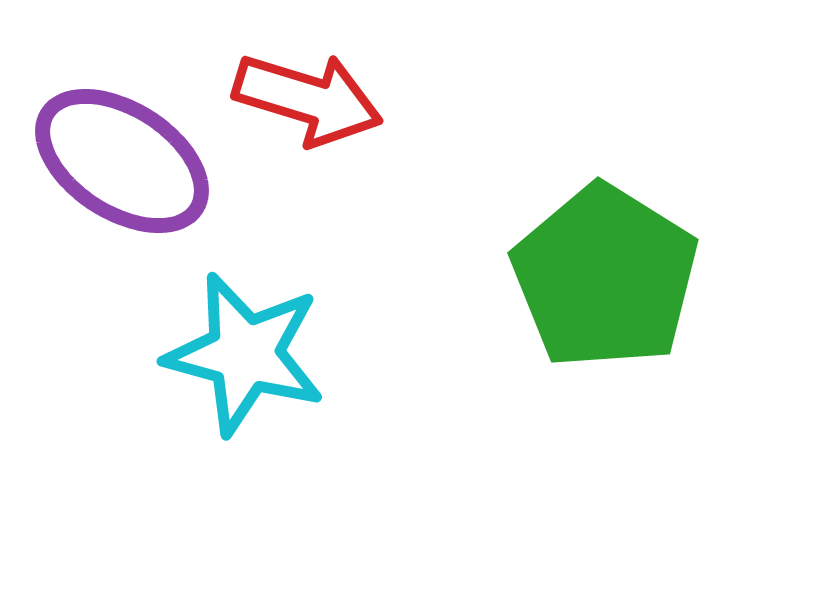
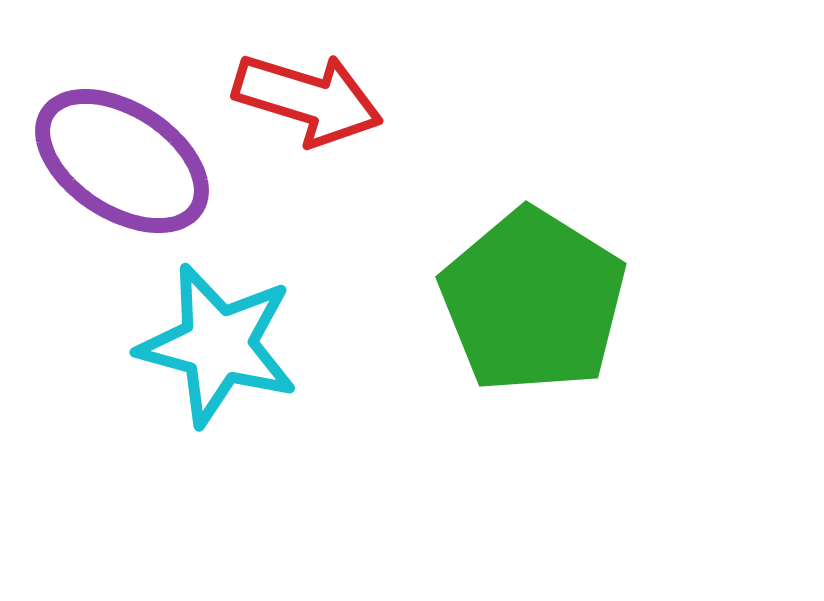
green pentagon: moved 72 px left, 24 px down
cyan star: moved 27 px left, 9 px up
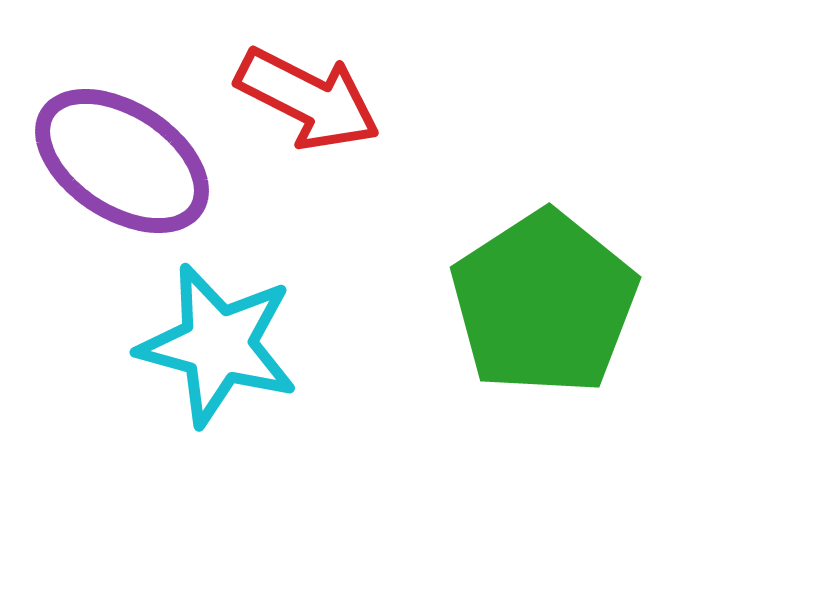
red arrow: rotated 10 degrees clockwise
green pentagon: moved 11 px right, 2 px down; rotated 7 degrees clockwise
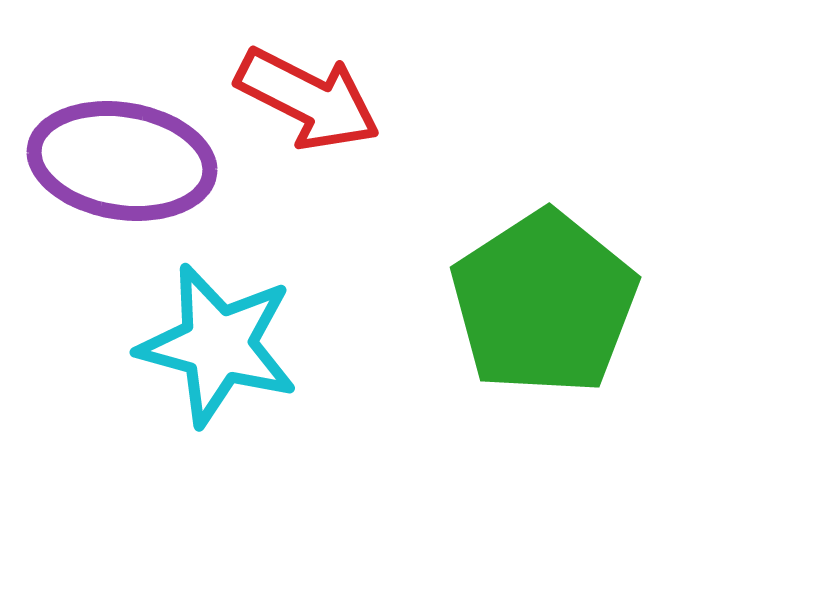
purple ellipse: rotated 24 degrees counterclockwise
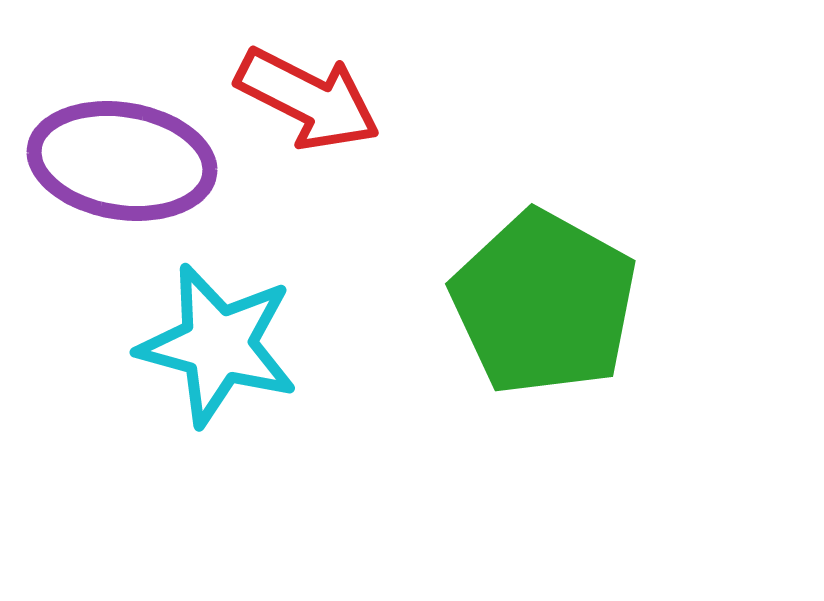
green pentagon: rotated 10 degrees counterclockwise
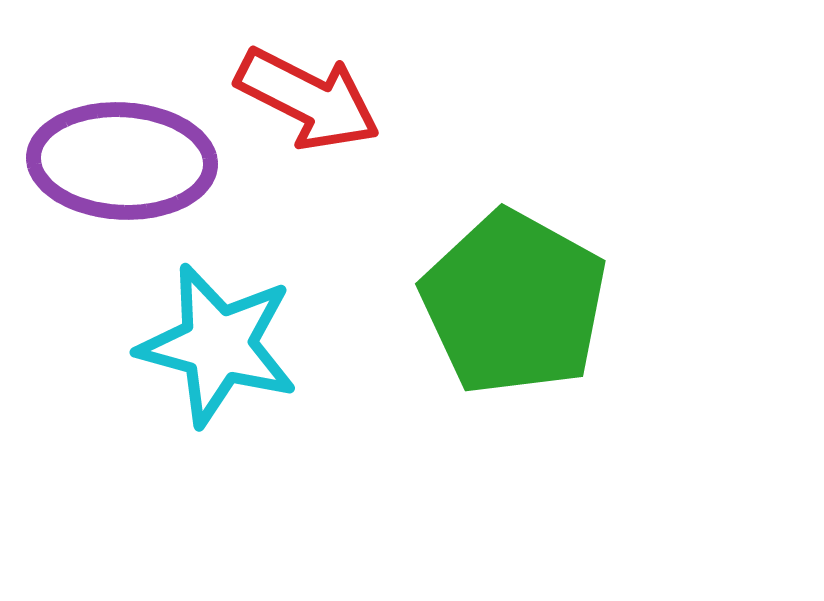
purple ellipse: rotated 6 degrees counterclockwise
green pentagon: moved 30 px left
